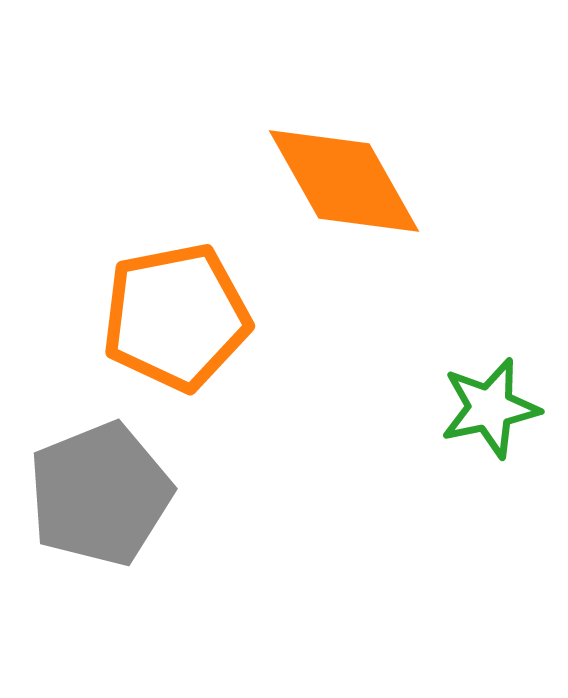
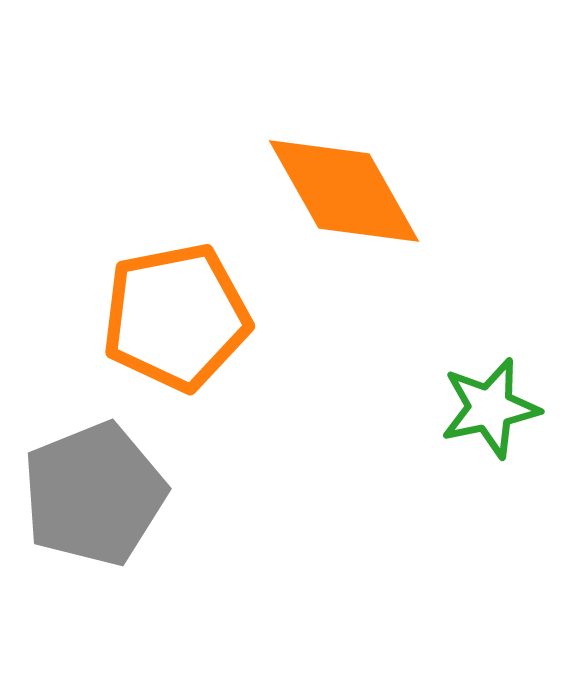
orange diamond: moved 10 px down
gray pentagon: moved 6 px left
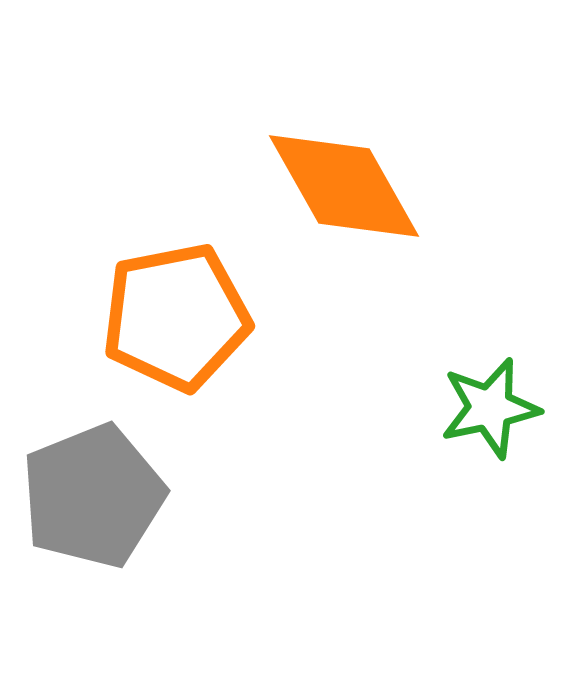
orange diamond: moved 5 px up
gray pentagon: moved 1 px left, 2 px down
